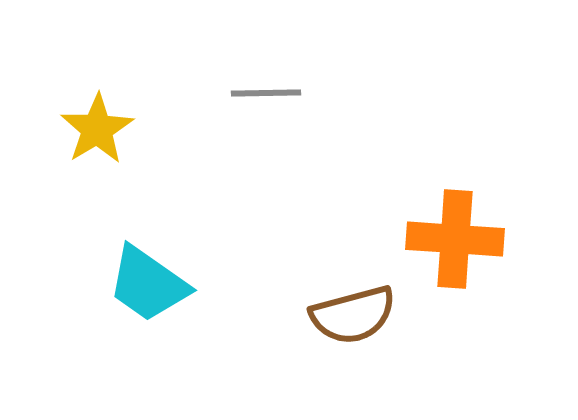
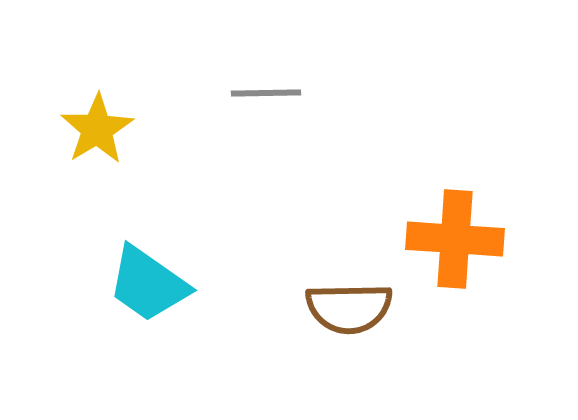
brown semicircle: moved 4 px left, 7 px up; rotated 14 degrees clockwise
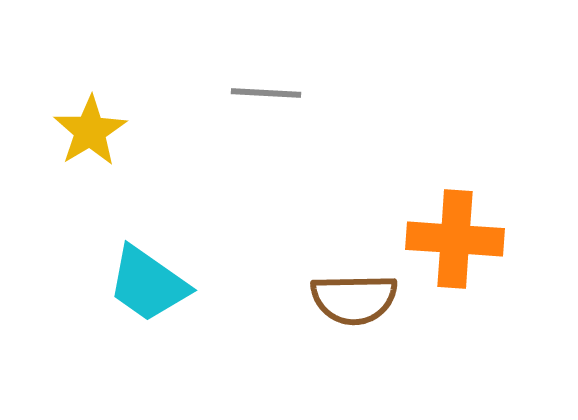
gray line: rotated 4 degrees clockwise
yellow star: moved 7 px left, 2 px down
brown semicircle: moved 5 px right, 9 px up
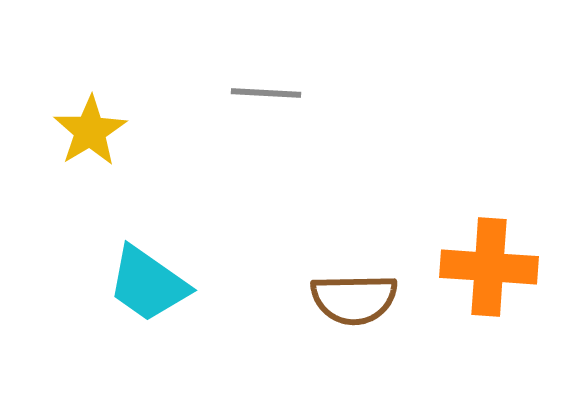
orange cross: moved 34 px right, 28 px down
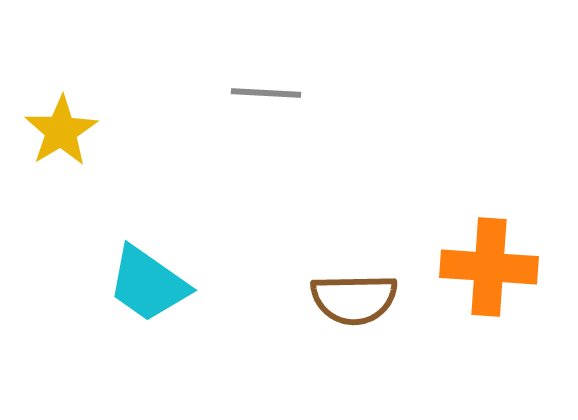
yellow star: moved 29 px left
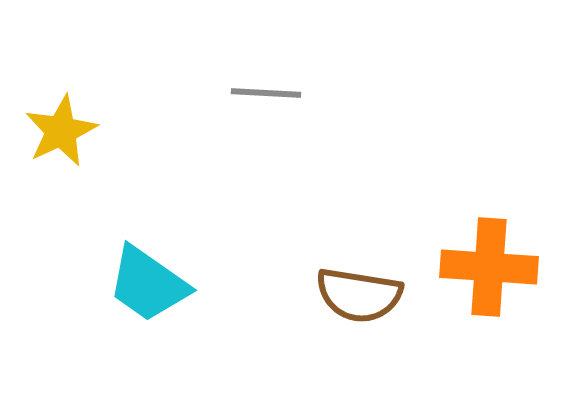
yellow star: rotated 6 degrees clockwise
brown semicircle: moved 5 px right, 4 px up; rotated 10 degrees clockwise
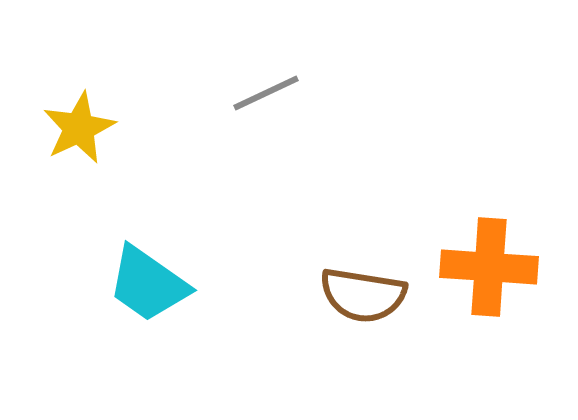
gray line: rotated 28 degrees counterclockwise
yellow star: moved 18 px right, 3 px up
brown semicircle: moved 4 px right
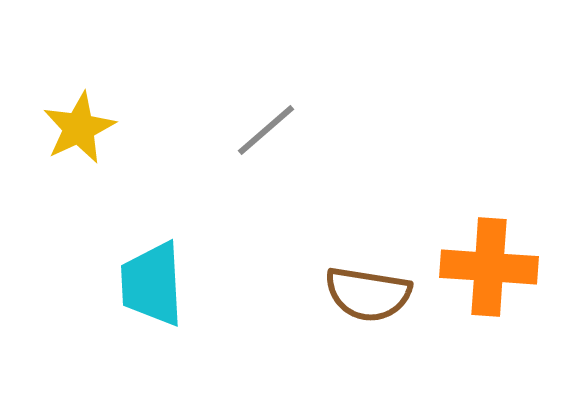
gray line: moved 37 px down; rotated 16 degrees counterclockwise
cyan trapezoid: moved 4 px right; rotated 52 degrees clockwise
brown semicircle: moved 5 px right, 1 px up
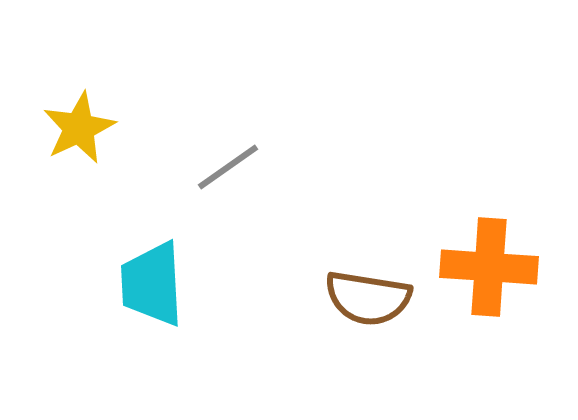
gray line: moved 38 px left, 37 px down; rotated 6 degrees clockwise
brown semicircle: moved 4 px down
